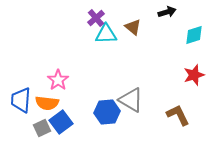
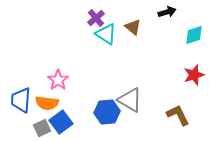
cyan triangle: rotated 35 degrees clockwise
gray triangle: moved 1 px left
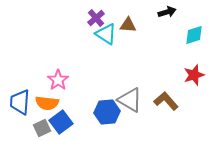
brown triangle: moved 5 px left, 2 px up; rotated 36 degrees counterclockwise
blue trapezoid: moved 1 px left, 2 px down
brown L-shape: moved 12 px left, 14 px up; rotated 15 degrees counterclockwise
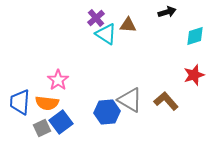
cyan diamond: moved 1 px right, 1 px down
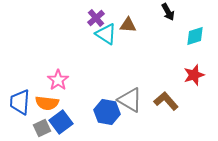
black arrow: moved 1 px right; rotated 78 degrees clockwise
blue hexagon: rotated 15 degrees clockwise
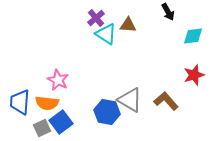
cyan diamond: moved 2 px left; rotated 10 degrees clockwise
pink star: rotated 10 degrees counterclockwise
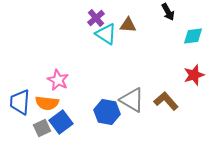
gray triangle: moved 2 px right
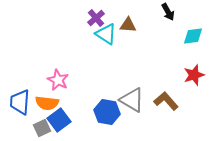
blue square: moved 2 px left, 2 px up
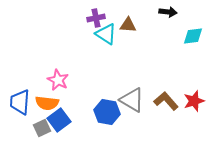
black arrow: rotated 54 degrees counterclockwise
purple cross: rotated 30 degrees clockwise
red star: moved 26 px down
